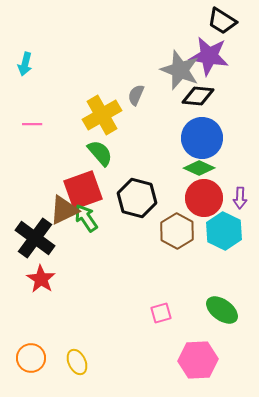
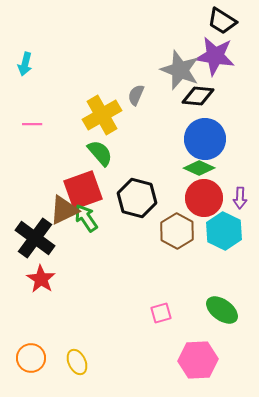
purple star: moved 6 px right
blue circle: moved 3 px right, 1 px down
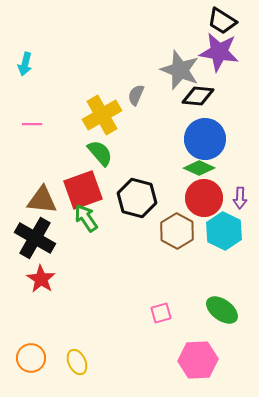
purple star: moved 4 px right, 4 px up
brown triangle: moved 22 px left, 10 px up; rotated 32 degrees clockwise
black cross: rotated 6 degrees counterclockwise
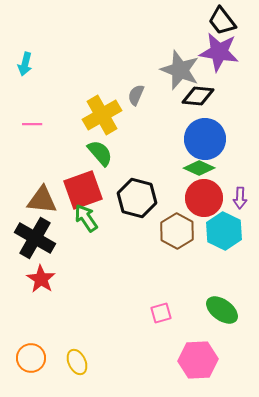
black trapezoid: rotated 20 degrees clockwise
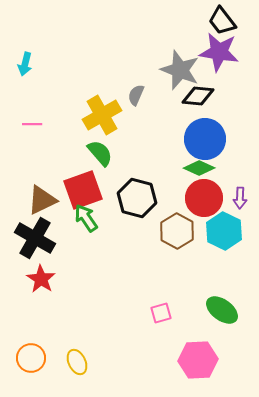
brown triangle: rotated 32 degrees counterclockwise
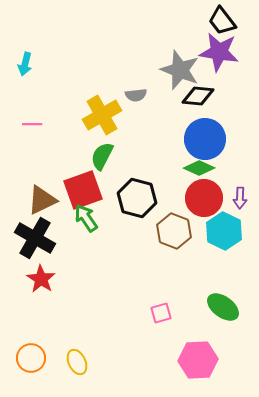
gray semicircle: rotated 120 degrees counterclockwise
green semicircle: moved 2 px right, 3 px down; rotated 112 degrees counterclockwise
brown hexagon: moved 3 px left; rotated 8 degrees counterclockwise
green ellipse: moved 1 px right, 3 px up
